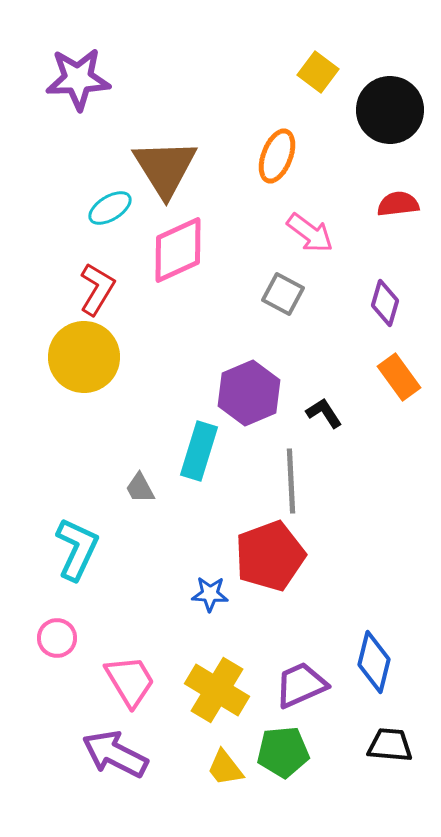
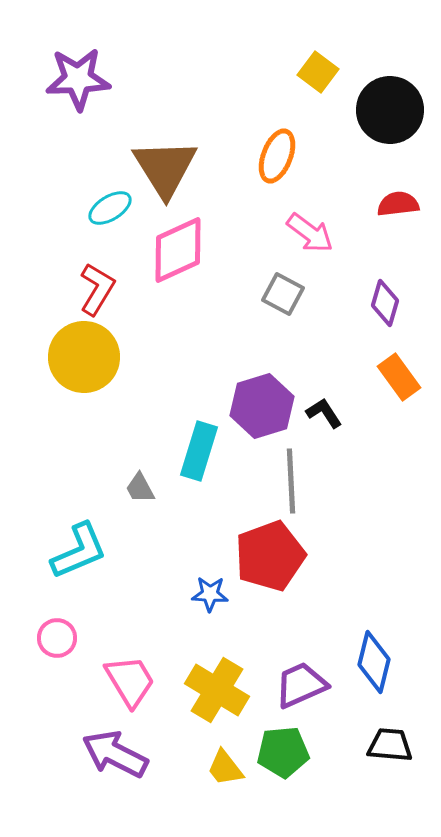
purple hexagon: moved 13 px right, 13 px down; rotated 6 degrees clockwise
cyan L-shape: moved 2 px right, 2 px down; rotated 42 degrees clockwise
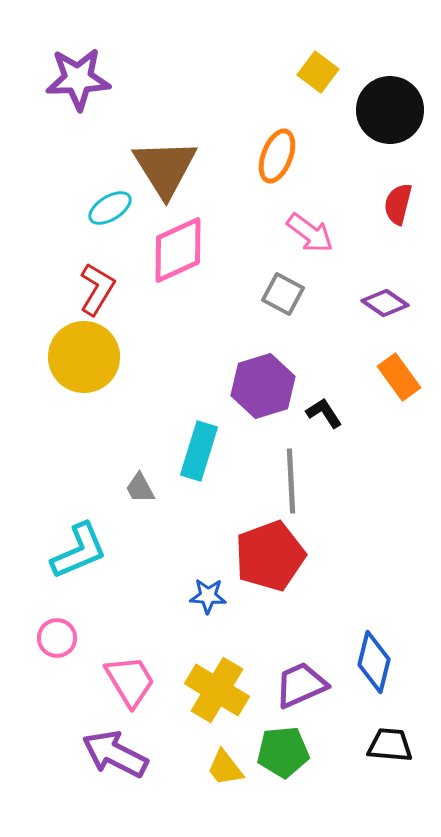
red semicircle: rotated 69 degrees counterclockwise
purple diamond: rotated 72 degrees counterclockwise
purple hexagon: moved 1 px right, 20 px up
blue star: moved 2 px left, 2 px down
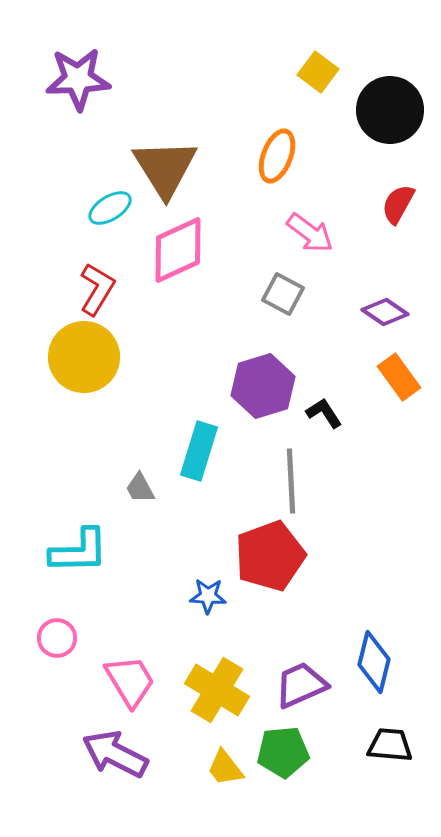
red semicircle: rotated 15 degrees clockwise
purple diamond: moved 9 px down
cyan L-shape: rotated 22 degrees clockwise
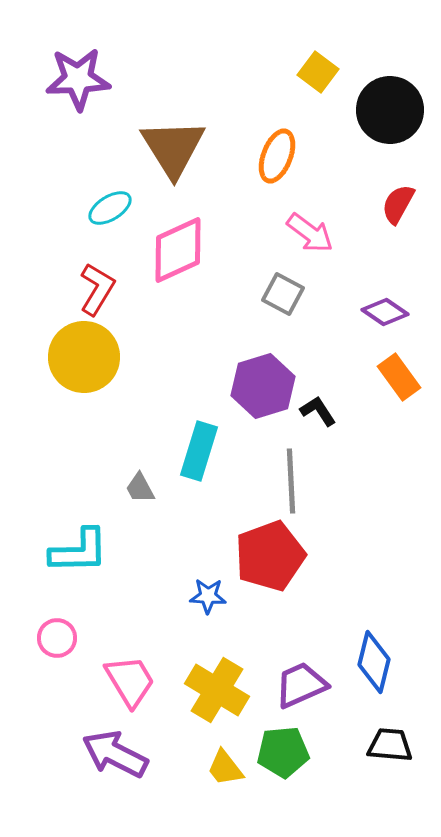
brown triangle: moved 8 px right, 20 px up
black L-shape: moved 6 px left, 2 px up
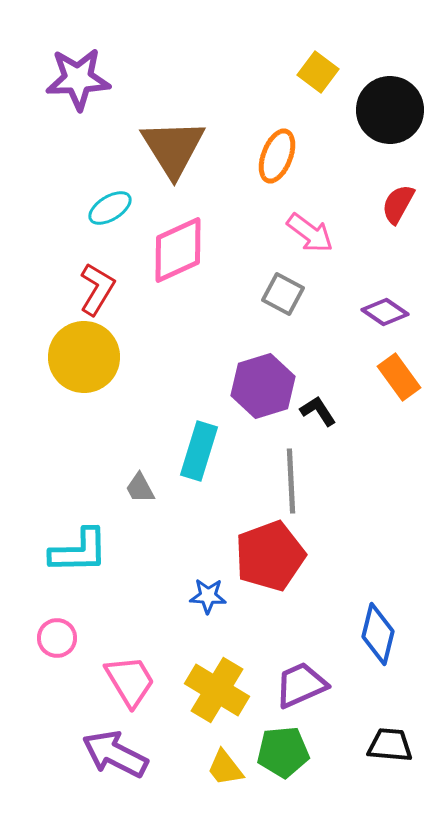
blue diamond: moved 4 px right, 28 px up
